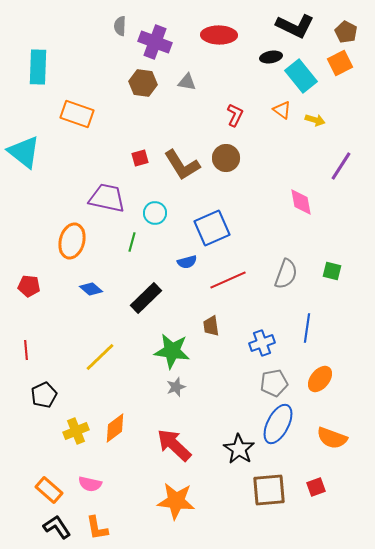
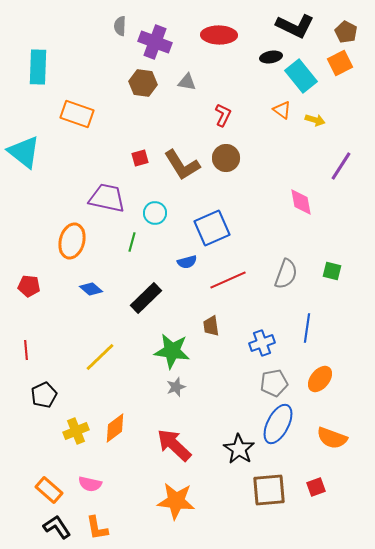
red L-shape at (235, 115): moved 12 px left
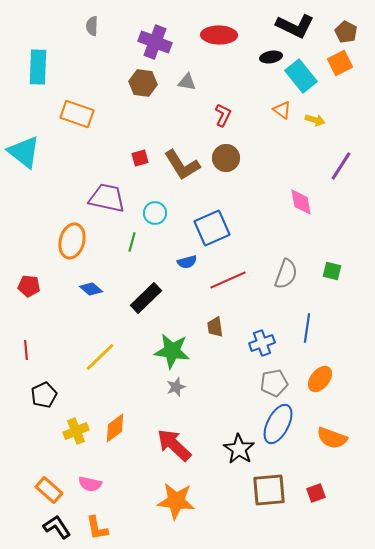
gray semicircle at (120, 26): moved 28 px left
brown trapezoid at (211, 326): moved 4 px right, 1 px down
red square at (316, 487): moved 6 px down
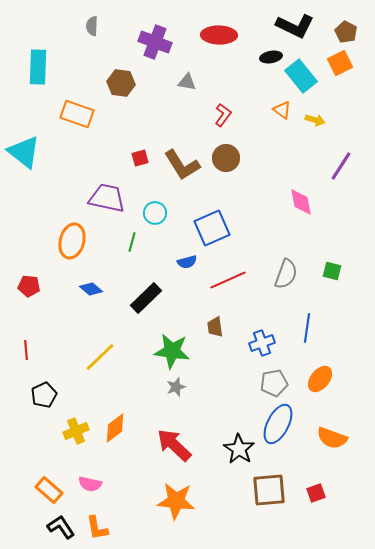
brown hexagon at (143, 83): moved 22 px left
red L-shape at (223, 115): rotated 10 degrees clockwise
black L-shape at (57, 527): moved 4 px right
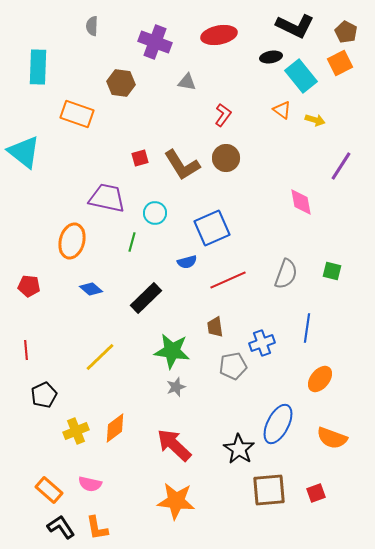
red ellipse at (219, 35): rotated 12 degrees counterclockwise
gray pentagon at (274, 383): moved 41 px left, 17 px up
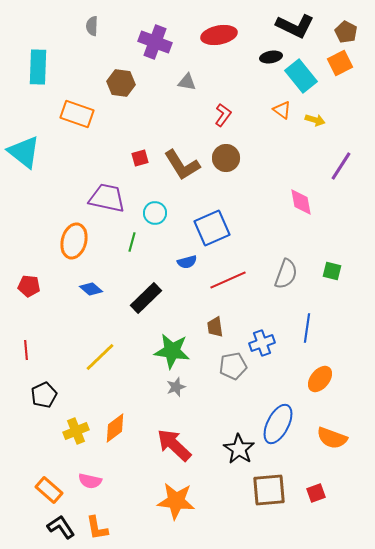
orange ellipse at (72, 241): moved 2 px right
pink semicircle at (90, 484): moved 3 px up
